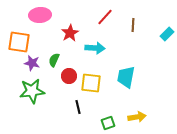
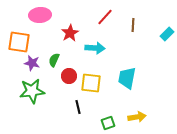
cyan trapezoid: moved 1 px right, 1 px down
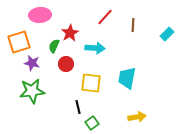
orange square: rotated 25 degrees counterclockwise
green semicircle: moved 14 px up
red circle: moved 3 px left, 12 px up
green square: moved 16 px left; rotated 16 degrees counterclockwise
